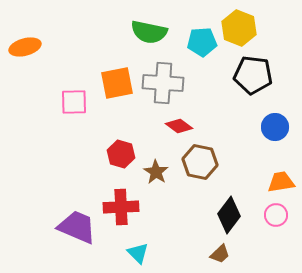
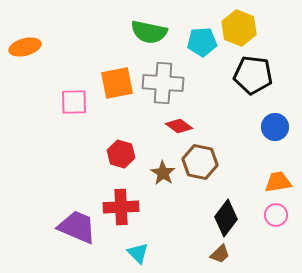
brown star: moved 7 px right, 1 px down
orange trapezoid: moved 3 px left
black diamond: moved 3 px left, 3 px down
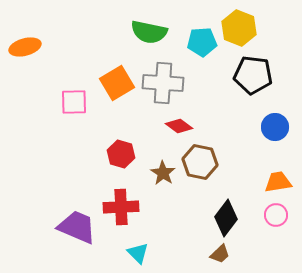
orange square: rotated 20 degrees counterclockwise
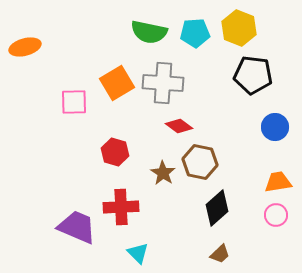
cyan pentagon: moved 7 px left, 9 px up
red hexagon: moved 6 px left, 2 px up
black diamond: moved 9 px left, 10 px up; rotated 12 degrees clockwise
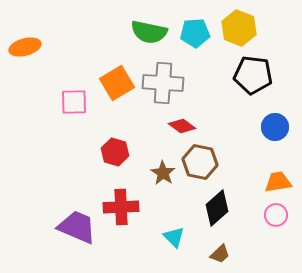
red diamond: moved 3 px right
cyan triangle: moved 36 px right, 16 px up
